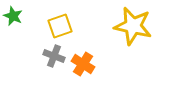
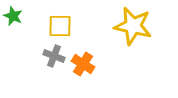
yellow square: rotated 20 degrees clockwise
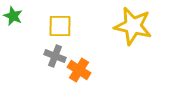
gray cross: moved 1 px right
orange cross: moved 4 px left, 6 px down
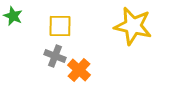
orange cross: rotated 10 degrees clockwise
